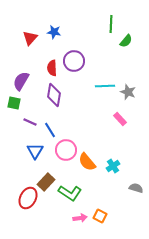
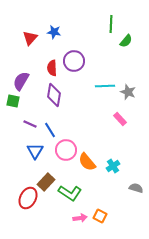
green square: moved 1 px left, 2 px up
purple line: moved 2 px down
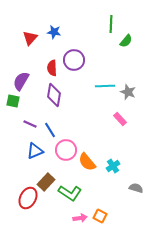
purple circle: moved 1 px up
blue triangle: rotated 36 degrees clockwise
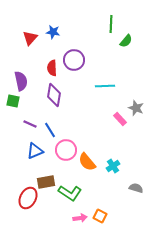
blue star: moved 1 px left
purple semicircle: rotated 138 degrees clockwise
gray star: moved 8 px right, 16 px down
brown rectangle: rotated 36 degrees clockwise
